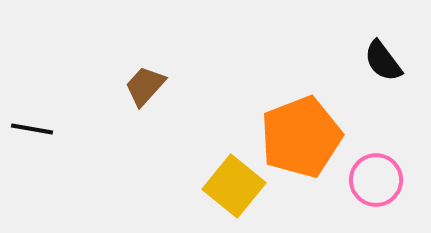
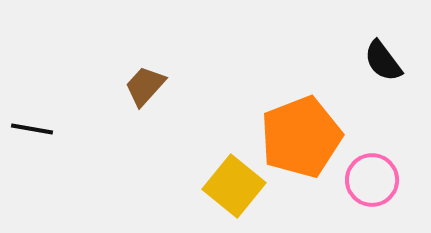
pink circle: moved 4 px left
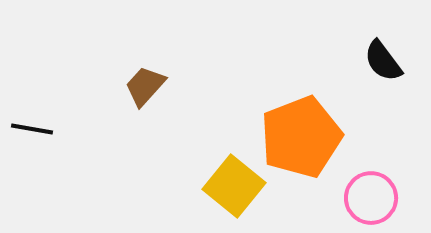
pink circle: moved 1 px left, 18 px down
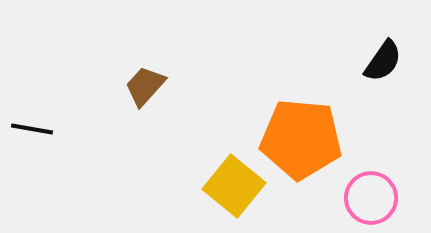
black semicircle: rotated 108 degrees counterclockwise
orange pentagon: moved 2 px down; rotated 26 degrees clockwise
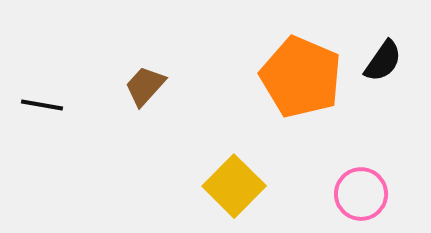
black line: moved 10 px right, 24 px up
orange pentagon: moved 62 px up; rotated 18 degrees clockwise
yellow square: rotated 6 degrees clockwise
pink circle: moved 10 px left, 4 px up
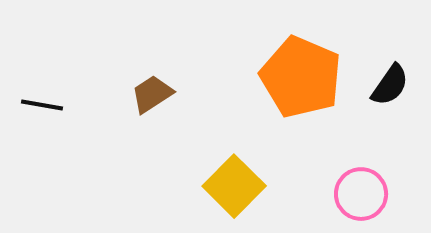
black semicircle: moved 7 px right, 24 px down
brown trapezoid: moved 7 px right, 8 px down; rotated 15 degrees clockwise
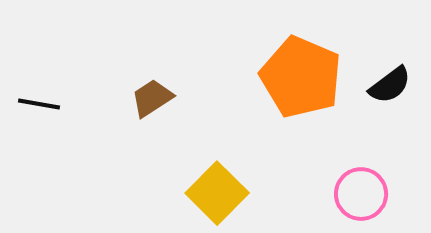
black semicircle: rotated 18 degrees clockwise
brown trapezoid: moved 4 px down
black line: moved 3 px left, 1 px up
yellow square: moved 17 px left, 7 px down
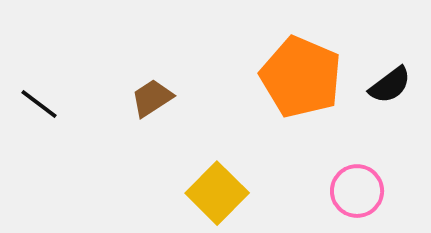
black line: rotated 27 degrees clockwise
pink circle: moved 4 px left, 3 px up
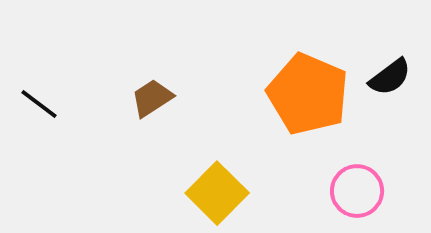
orange pentagon: moved 7 px right, 17 px down
black semicircle: moved 8 px up
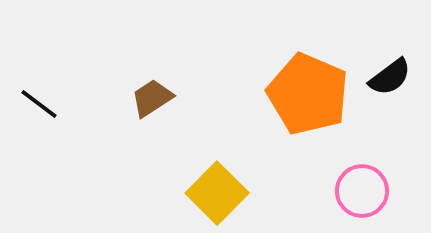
pink circle: moved 5 px right
